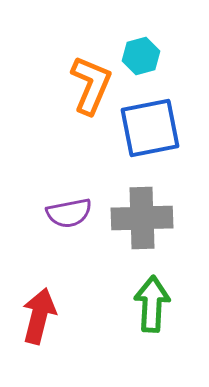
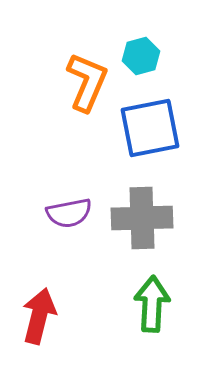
orange L-shape: moved 4 px left, 3 px up
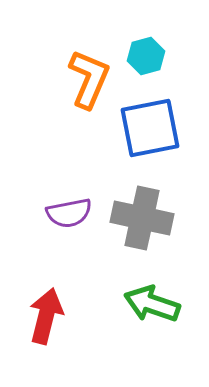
cyan hexagon: moved 5 px right
orange L-shape: moved 2 px right, 3 px up
gray cross: rotated 14 degrees clockwise
green arrow: rotated 74 degrees counterclockwise
red arrow: moved 7 px right
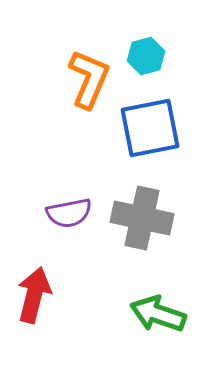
green arrow: moved 6 px right, 10 px down
red arrow: moved 12 px left, 21 px up
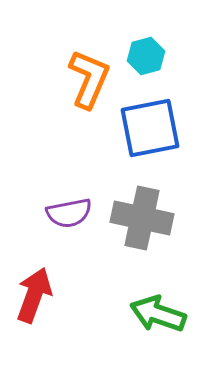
red arrow: rotated 6 degrees clockwise
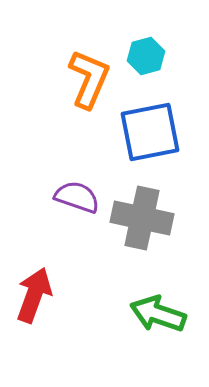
blue square: moved 4 px down
purple semicircle: moved 8 px right, 16 px up; rotated 150 degrees counterclockwise
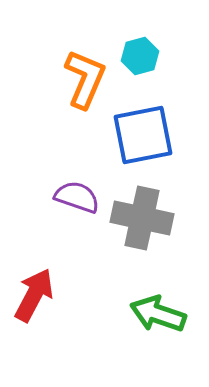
cyan hexagon: moved 6 px left
orange L-shape: moved 4 px left
blue square: moved 7 px left, 3 px down
red arrow: rotated 8 degrees clockwise
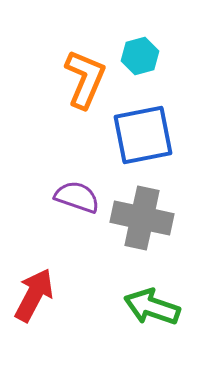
green arrow: moved 6 px left, 7 px up
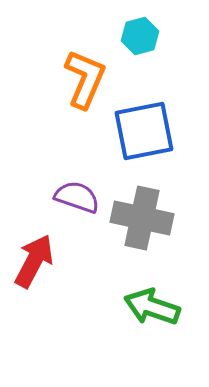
cyan hexagon: moved 20 px up
blue square: moved 1 px right, 4 px up
red arrow: moved 34 px up
